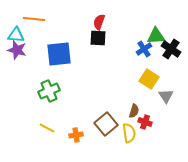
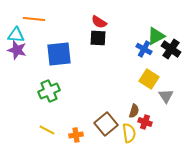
red semicircle: rotated 77 degrees counterclockwise
green triangle: rotated 24 degrees counterclockwise
blue cross: rotated 28 degrees counterclockwise
yellow line: moved 2 px down
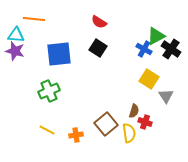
black square: moved 10 px down; rotated 30 degrees clockwise
purple star: moved 2 px left, 1 px down
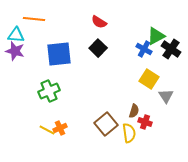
black square: rotated 12 degrees clockwise
orange cross: moved 16 px left, 7 px up; rotated 16 degrees counterclockwise
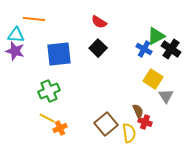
yellow square: moved 4 px right
brown semicircle: moved 4 px right; rotated 40 degrees counterclockwise
yellow line: moved 12 px up
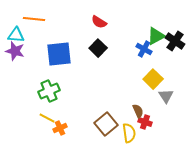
black cross: moved 4 px right, 8 px up
yellow square: rotated 12 degrees clockwise
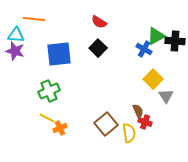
black cross: rotated 30 degrees counterclockwise
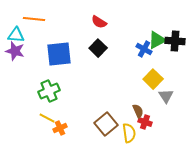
green triangle: moved 1 px right, 4 px down
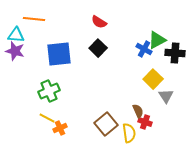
black cross: moved 12 px down
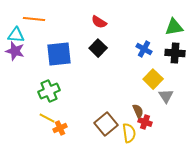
green triangle: moved 17 px right, 13 px up; rotated 18 degrees clockwise
